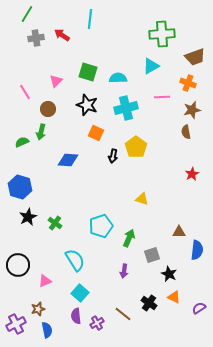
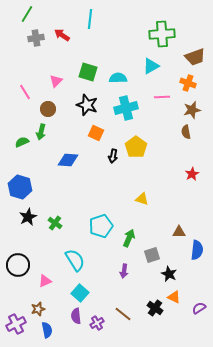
black cross at (149, 303): moved 6 px right, 5 px down
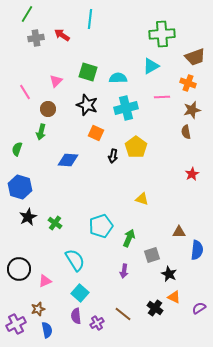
green semicircle at (22, 142): moved 5 px left, 7 px down; rotated 48 degrees counterclockwise
black circle at (18, 265): moved 1 px right, 4 px down
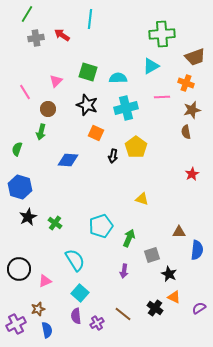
orange cross at (188, 83): moved 2 px left
